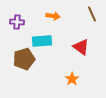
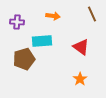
orange star: moved 8 px right
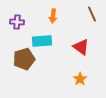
orange arrow: rotated 88 degrees clockwise
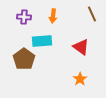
purple cross: moved 7 px right, 5 px up
brown pentagon: rotated 20 degrees counterclockwise
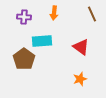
orange arrow: moved 1 px right, 3 px up
orange star: rotated 16 degrees clockwise
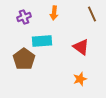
purple cross: rotated 24 degrees counterclockwise
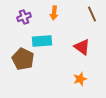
red triangle: moved 1 px right
brown pentagon: moved 1 px left; rotated 10 degrees counterclockwise
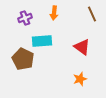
purple cross: moved 1 px right, 1 px down
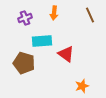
brown line: moved 2 px left, 1 px down
red triangle: moved 16 px left, 7 px down
brown pentagon: moved 1 px right, 4 px down; rotated 10 degrees counterclockwise
orange star: moved 2 px right, 7 px down
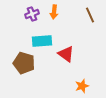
orange arrow: moved 1 px up
purple cross: moved 7 px right, 4 px up
